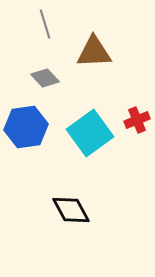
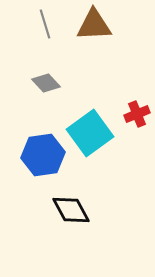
brown triangle: moved 27 px up
gray diamond: moved 1 px right, 5 px down
red cross: moved 6 px up
blue hexagon: moved 17 px right, 28 px down
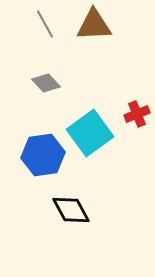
gray line: rotated 12 degrees counterclockwise
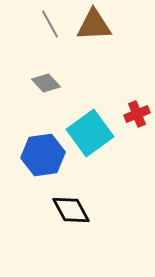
gray line: moved 5 px right
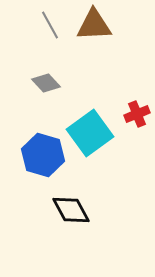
gray line: moved 1 px down
blue hexagon: rotated 24 degrees clockwise
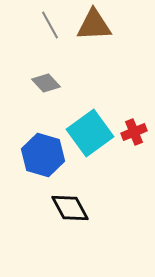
red cross: moved 3 px left, 18 px down
black diamond: moved 1 px left, 2 px up
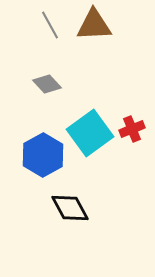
gray diamond: moved 1 px right, 1 px down
red cross: moved 2 px left, 3 px up
blue hexagon: rotated 15 degrees clockwise
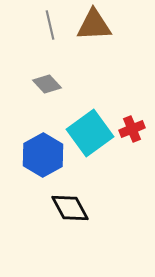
gray line: rotated 16 degrees clockwise
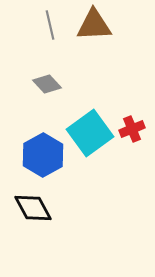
black diamond: moved 37 px left
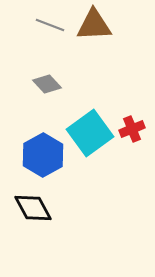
gray line: rotated 56 degrees counterclockwise
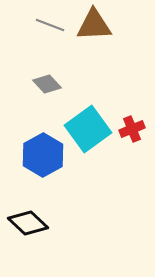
cyan square: moved 2 px left, 4 px up
black diamond: moved 5 px left, 15 px down; rotated 18 degrees counterclockwise
